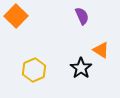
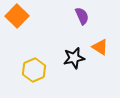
orange square: moved 1 px right
orange triangle: moved 1 px left, 3 px up
black star: moved 7 px left, 10 px up; rotated 25 degrees clockwise
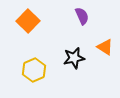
orange square: moved 11 px right, 5 px down
orange triangle: moved 5 px right
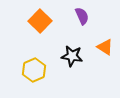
orange square: moved 12 px right
black star: moved 2 px left, 2 px up; rotated 20 degrees clockwise
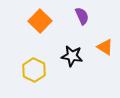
yellow hexagon: rotated 10 degrees counterclockwise
